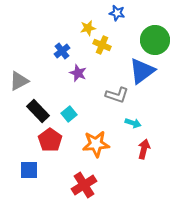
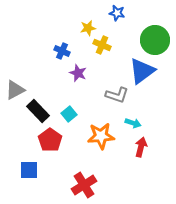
blue cross: rotated 28 degrees counterclockwise
gray triangle: moved 4 px left, 9 px down
orange star: moved 5 px right, 8 px up
red arrow: moved 3 px left, 2 px up
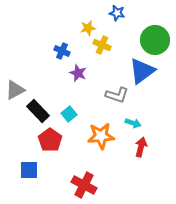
red cross: rotated 30 degrees counterclockwise
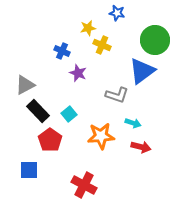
gray triangle: moved 10 px right, 5 px up
red arrow: rotated 90 degrees clockwise
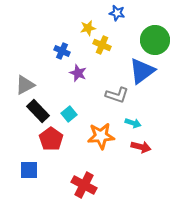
red pentagon: moved 1 px right, 1 px up
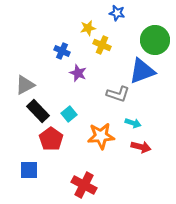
blue triangle: rotated 16 degrees clockwise
gray L-shape: moved 1 px right, 1 px up
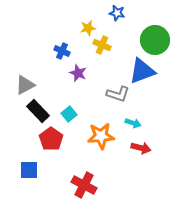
red arrow: moved 1 px down
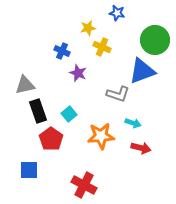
yellow cross: moved 2 px down
gray triangle: rotated 15 degrees clockwise
black rectangle: rotated 25 degrees clockwise
